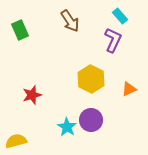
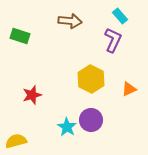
brown arrow: rotated 50 degrees counterclockwise
green rectangle: moved 6 px down; rotated 48 degrees counterclockwise
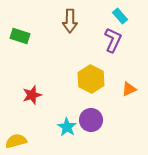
brown arrow: rotated 85 degrees clockwise
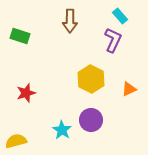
red star: moved 6 px left, 2 px up
cyan star: moved 5 px left, 3 px down
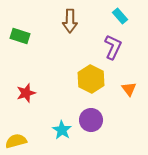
purple L-shape: moved 7 px down
orange triangle: rotated 42 degrees counterclockwise
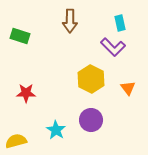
cyan rectangle: moved 7 px down; rotated 28 degrees clockwise
purple L-shape: rotated 110 degrees clockwise
orange triangle: moved 1 px left, 1 px up
red star: rotated 18 degrees clockwise
cyan star: moved 6 px left
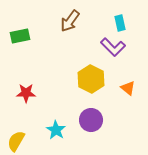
brown arrow: rotated 35 degrees clockwise
green rectangle: rotated 30 degrees counterclockwise
orange triangle: rotated 14 degrees counterclockwise
yellow semicircle: rotated 45 degrees counterclockwise
